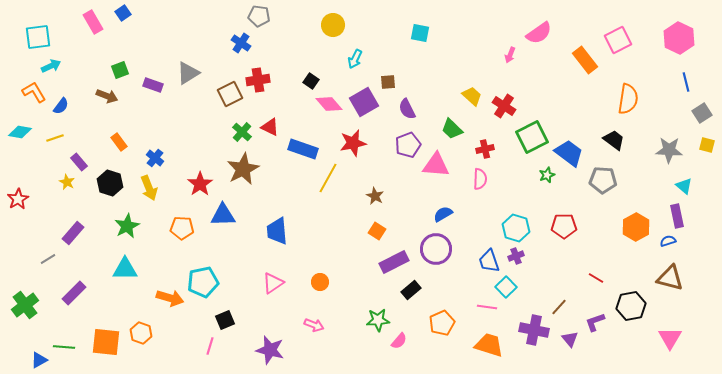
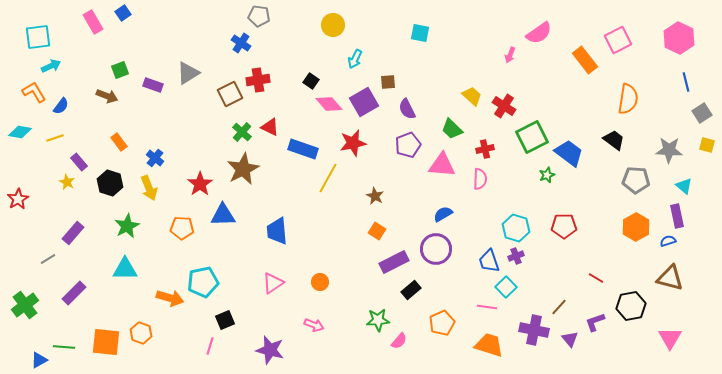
pink triangle at (436, 165): moved 6 px right
gray pentagon at (603, 180): moved 33 px right
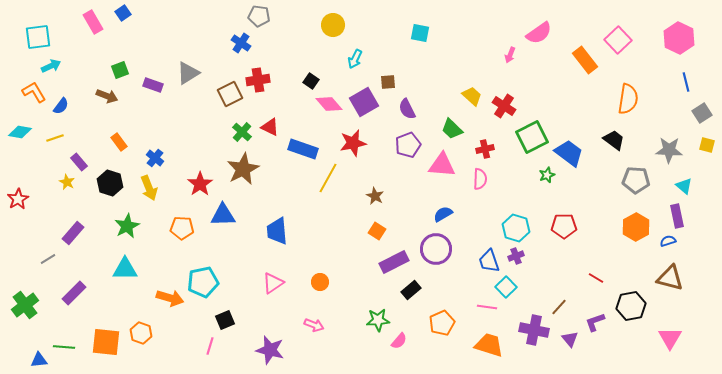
pink square at (618, 40): rotated 16 degrees counterclockwise
blue triangle at (39, 360): rotated 24 degrees clockwise
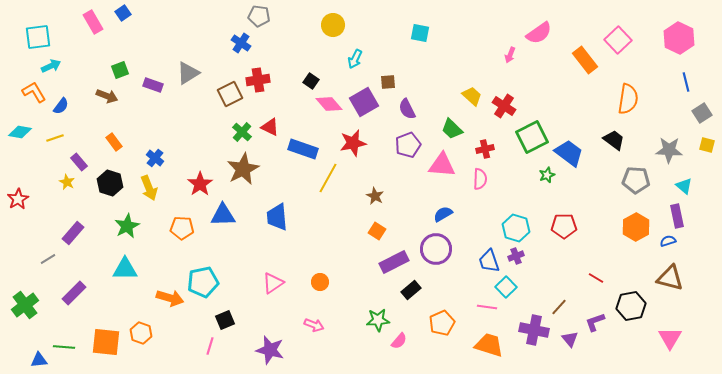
orange rectangle at (119, 142): moved 5 px left
blue trapezoid at (277, 231): moved 14 px up
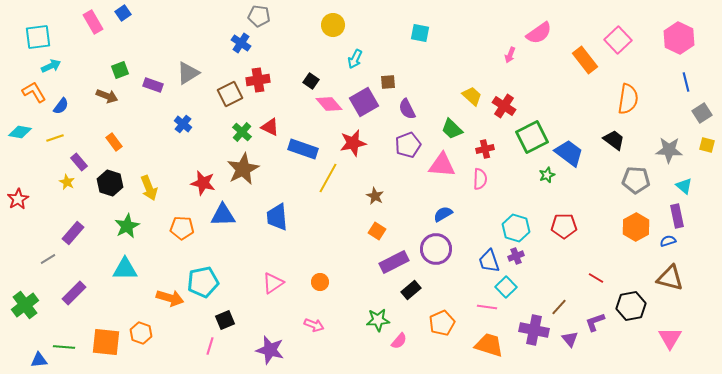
blue cross at (155, 158): moved 28 px right, 34 px up
red star at (200, 184): moved 3 px right, 1 px up; rotated 25 degrees counterclockwise
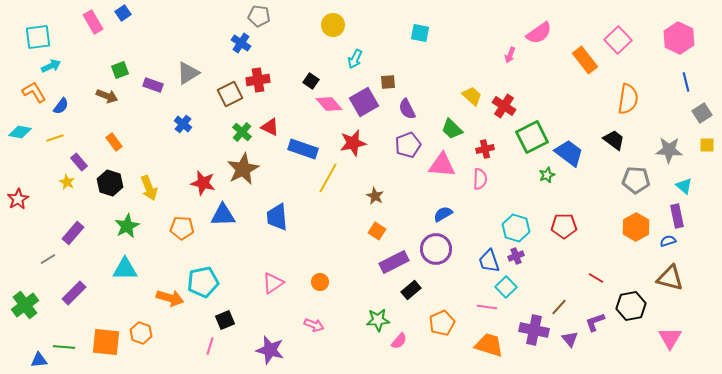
yellow square at (707, 145): rotated 14 degrees counterclockwise
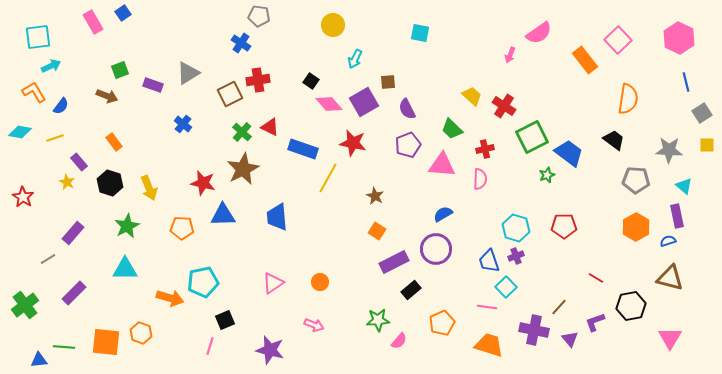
red star at (353, 143): rotated 24 degrees clockwise
red star at (18, 199): moved 5 px right, 2 px up; rotated 10 degrees counterclockwise
